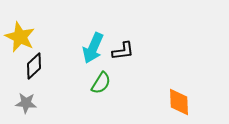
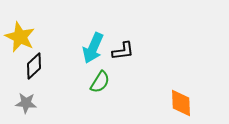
green semicircle: moved 1 px left, 1 px up
orange diamond: moved 2 px right, 1 px down
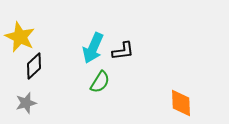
gray star: rotated 20 degrees counterclockwise
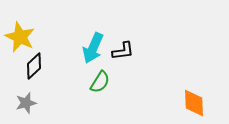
orange diamond: moved 13 px right
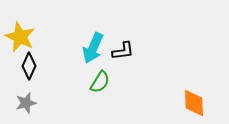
black diamond: moved 5 px left; rotated 24 degrees counterclockwise
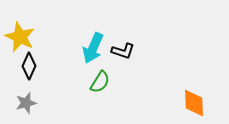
black L-shape: rotated 25 degrees clockwise
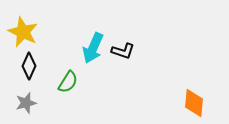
yellow star: moved 3 px right, 5 px up
green semicircle: moved 32 px left
orange diamond: rotated 8 degrees clockwise
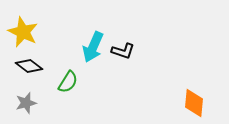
cyan arrow: moved 1 px up
black diamond: rotated 76 degrees counterclockwise
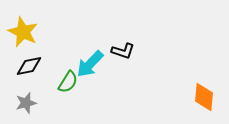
cyan arrow: moved 3 px left, 17 px down; rotated 20 degrees clockwise
black diamond: rotated 48 degrees counterclockwise
orange diamond: moved 10 px right, 6 px up
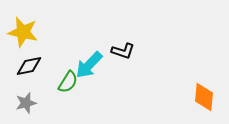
yellow star: rotated 12 degrees counterclockwise
cyan arrow: moved 1 px left, 1 px down
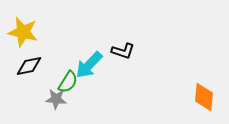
gray star: moved 30 px right, 4 px up; rotated 20 degrees clockwise
